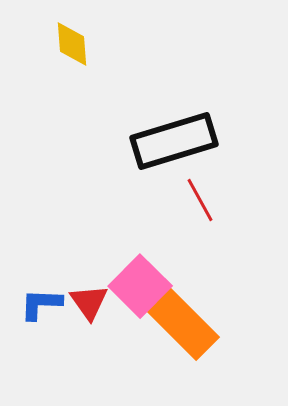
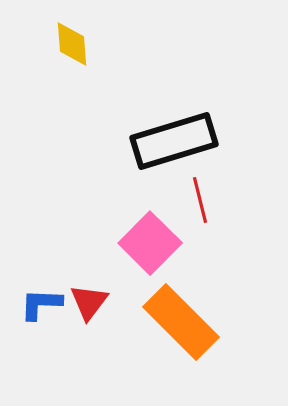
red line: rotated 15 degrees clockwise
pink square: moved 10 px right, 43 px up
red triangle: rotated 12 degrees clockwise
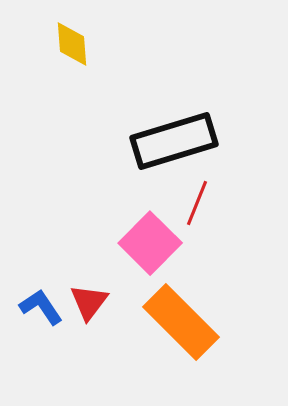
red line: moved 3 px left, 3 px down; rotated 36 degrees clockwise
blue L-shape: moved 3 px down; rotated 54 degrees clockwise
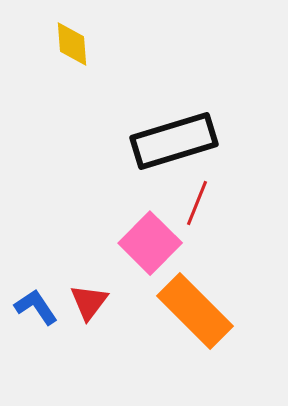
blue L-shape: moved 5 px left
orange rectangle: moved 14 px right, 11 px up
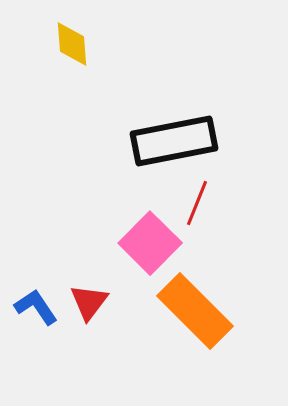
black rectangle: rotated 6 degrees clockwise
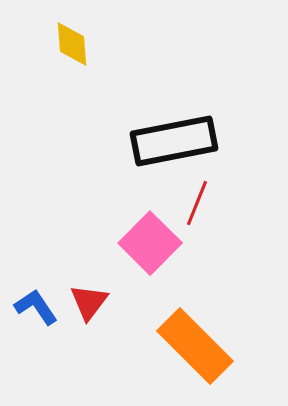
orange rectangle: moved 35 px down
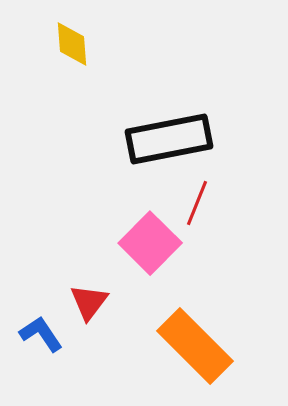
black rectangle: moved 5 px left, 2 px up
blue L-shape: moved 5 px right, 27 px down
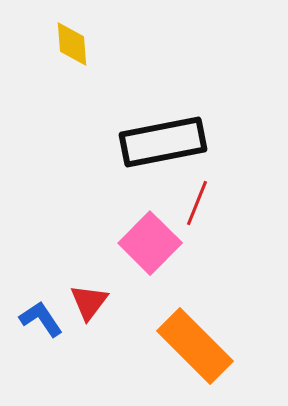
black rectangle: moved 6 px left, 3 px down
blue L-shape: moved 15 px up
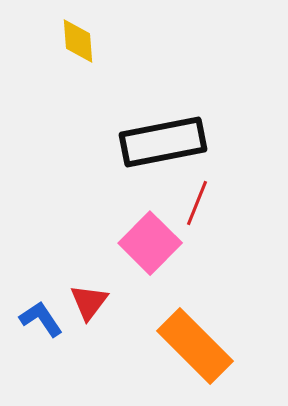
yellow diamond: moved 6 px right, 3 px up
